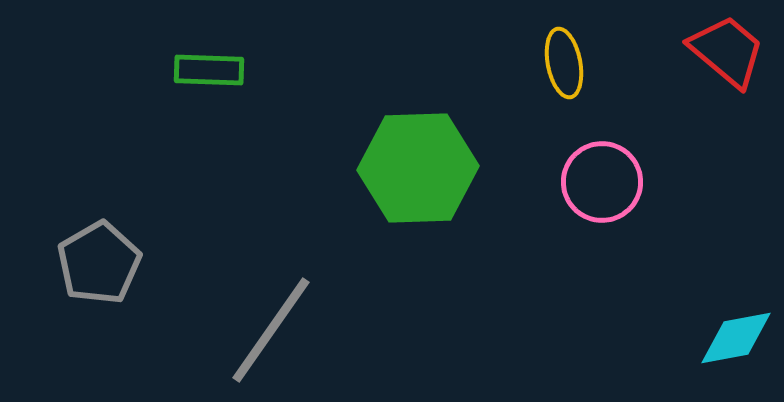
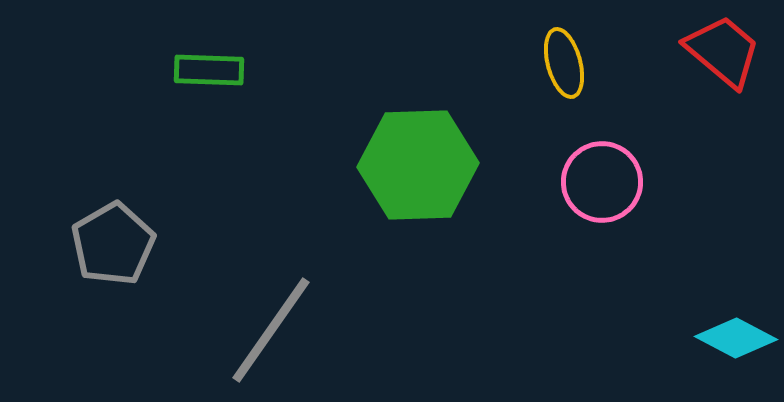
red trapezoid: moved 4 px left
yellow ellipse: rotated 4 degrees counterclockwise
green hexagon: moved 3 px up
gray pentagon: moved 14 px right, 19 px up
cyan diamond: rotated 38 degrees clockwise
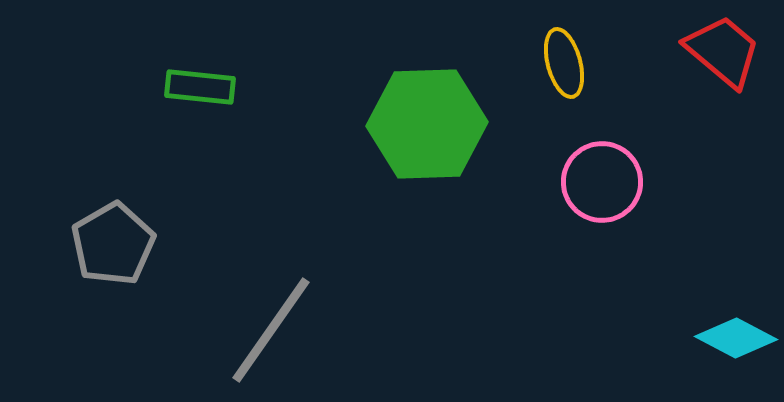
green rectangle: moved 9 px left, 17 px down; rotated 4 degrees clockwise
green hexagon: moved 9 px right, 41 px up
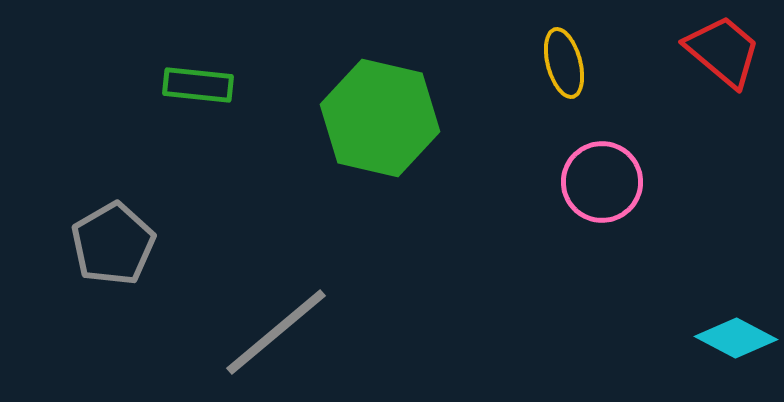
green rectangle: moved 2 px left, 2 px up
green hexagon: moved 47 px left, 6 px up; rotated 15 degrees clockwise
gray line: moved 5 px right, 2 px down; rotated 15 degrees clockwise
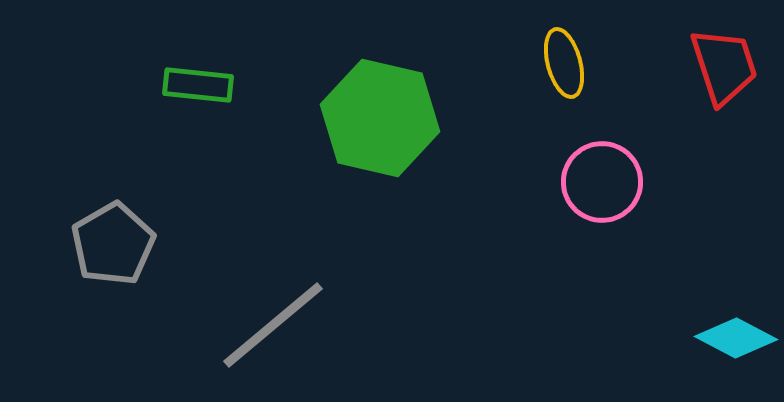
red trapezoid: moved 1 px right, 15 px down; rotated 32 degrees clockwise
gray line: moved 3 px left, 7 px up
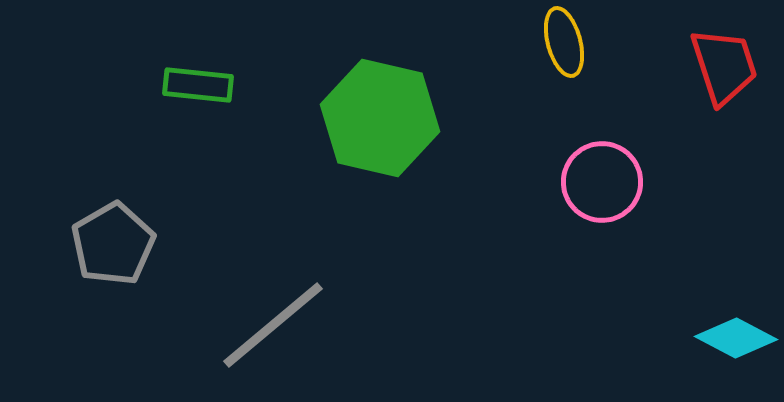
yellow ellipse: moved 21 px up
